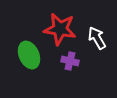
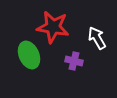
red star: moved 7 px left, 2 px up
purple cross: moved 4 px right
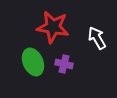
green ellipse: moved 4 px right, 7 px down
purple cross: moved 10 px left, 3 px down
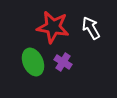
white arrow: moved 6 px left, 10 px up
purple cross: moved 1 px left, 2 px up; rotated 18 degrees clockwise
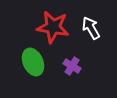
purple cross: moved 9 px right, 4 px down
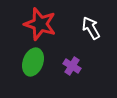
red star: moved 13 px left, 3 px up; rotated 8 degrees clockwise
green ellipse: rotated 44 degrees clockwise
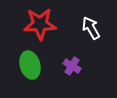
red star: rotated 20 degrees counterclockwise
green ellipse: moved 3 px left, 3 px down; rotated 36 degrees counterclockwise
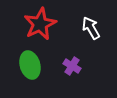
red star: rotated 24 degrees counterclockwise
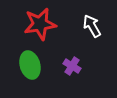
red star: rotated 16 degrees clockwise
white arrow: moved 1 px right, 2 px up
